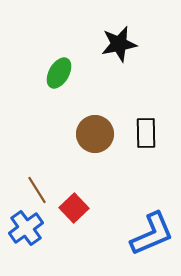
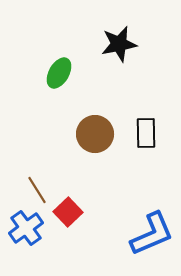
red square: moved 6 px left, 4 px down
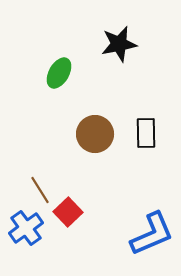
brown line: moved 3 px right
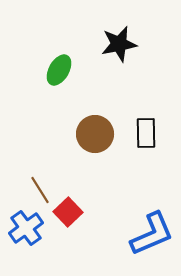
green ellipse: moved 3 px up
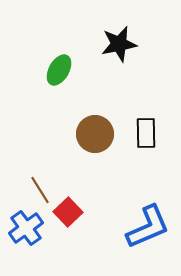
blue L-shape: moved 4 px left, 7 px up
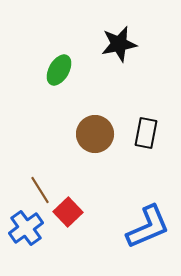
black rectangle: rotated 12 degrees clockwise
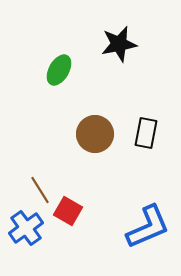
red square: moved 1 px up; rotated 16 degrees counterclockwise
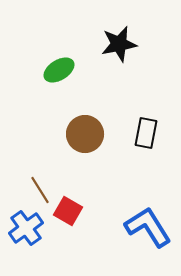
green ellipse: rotated 28 degrees clockwise
brown circle: moved 10 px left
blue L-shape: rotated 99 degrees counterclockwise
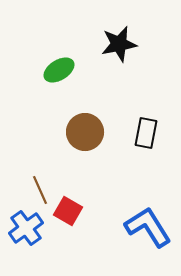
brown circle: moved 2 px up
brown line: rotated 8 degrees clockwise
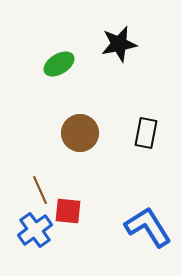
green ellipse: moved 6 px up
brown circle: moved 5 px left, 1 px down
red square: rotated 24 degrees counterclockwise
blue cross: moved 9 px right, 2 px down
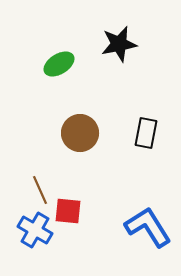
blue cross: rotated 24 degrees counterclockwise
